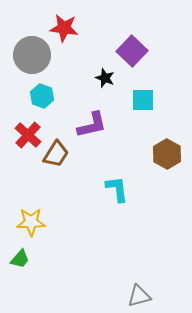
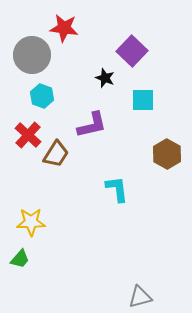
gray triangle: moved 1 px right, 1 px down
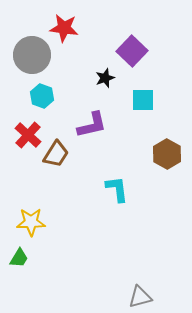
black star: rotated 30 degrees clockwise
green trapezoid: moved 1 px left, 1 px up; rotated 10 degrees counterclockwise
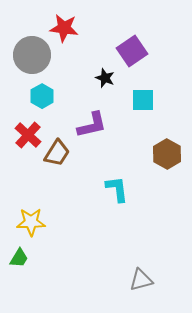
purple square: rotated 12 degrees clockwise
black star: rotated 30 degrees counterclockwise
cyan hexagon: rotated 10 degrees clockwise
brown trapezoid: moved 1 px right, 1 px up
gray triangle: moved 1 px right, 17 px up
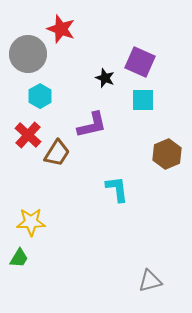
red star: moved 3 px left, 1 px down; rotated 12 degrees clockwise
purple square: moved 8 px right, 11 px down; rotated 32 degrees counterclockwise
gray circle: moved 4 px left, 1 px up
cyan hexagon: moved 2 px left
brown hexagon: rotated 8 degrees clockwise
gray triangle: moved 9 px right, 1 px down
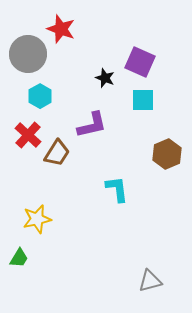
yellow star: moved 6 px right, 3 px up; rotated 12 degrees counterclockwise
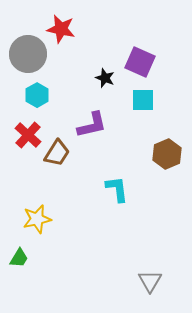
red star: rotated 8 degrees counterclockwise
cyan hexagon: moved 3 px left, 1 px up
gray triangle: rotated 45 degrees counterclockwise
